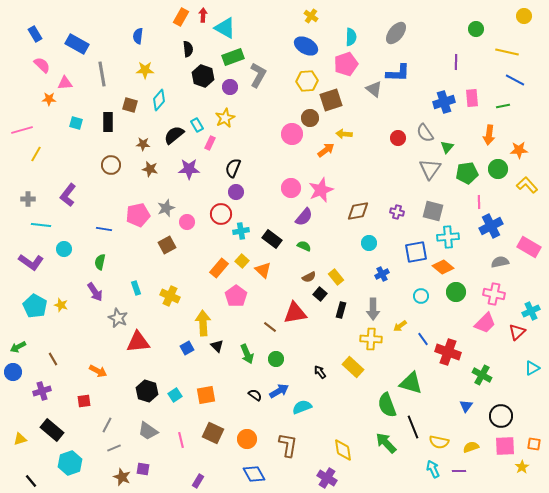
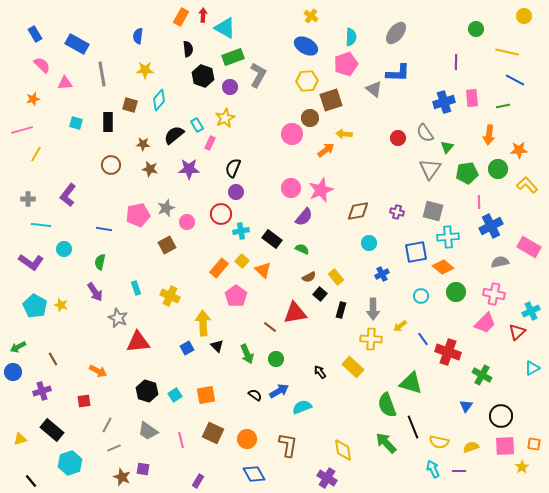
orange star at (49, 99): moved 16 px left; rotated 16 degrees counterclockwise
green semicircle at (304, 246): moved 2 px left, 3 px down
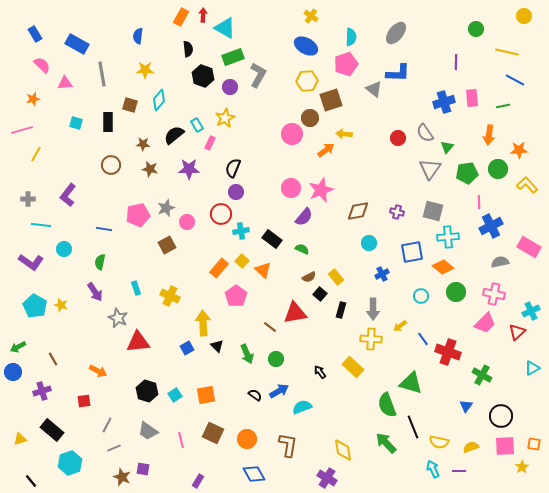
blue square at (416, 252): moved 4 px left
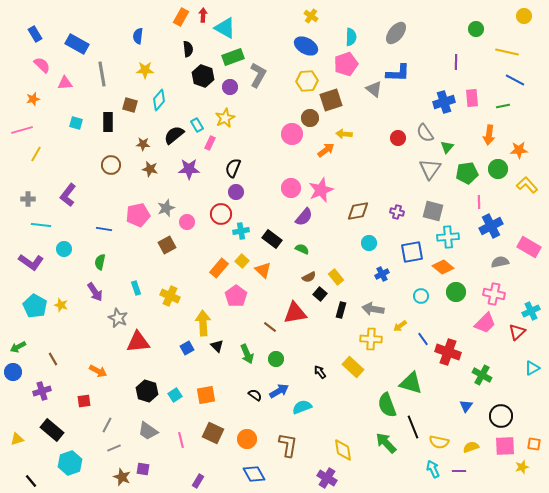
gray arrow at (373, 309): rotated 100 degrees clockwise
yellow triangle at (20, 439): moved 3 px left
yellow star at (522, 467): rotated 16 degrees clockwise
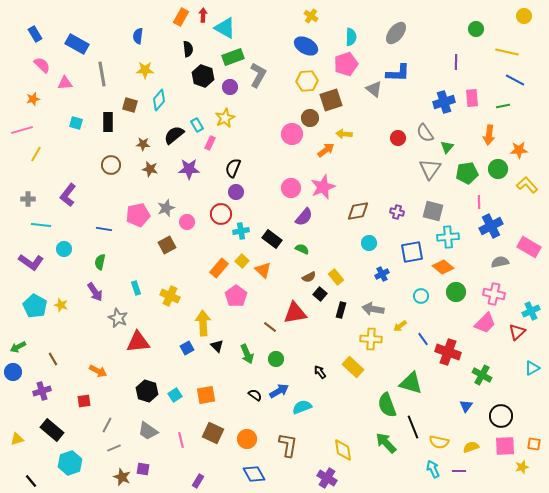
pink star at (321, 190): moved 2 px right, 3 px up
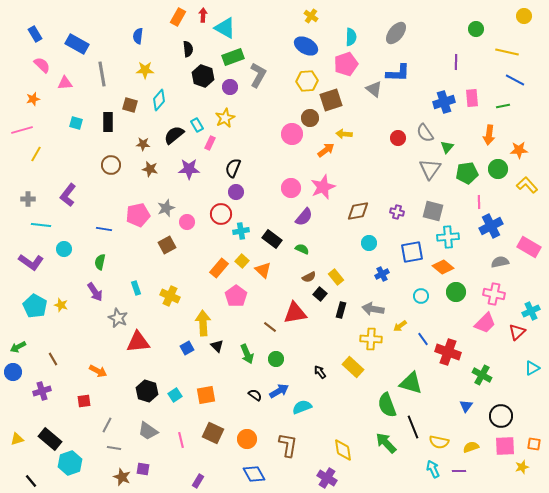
orange rectangle at (181, 17): moved 3 px left
black rectangle at (52, 430): moved 2 px left, 9 px down
gray line at (114, 448): rotated 32 degrees clockwise
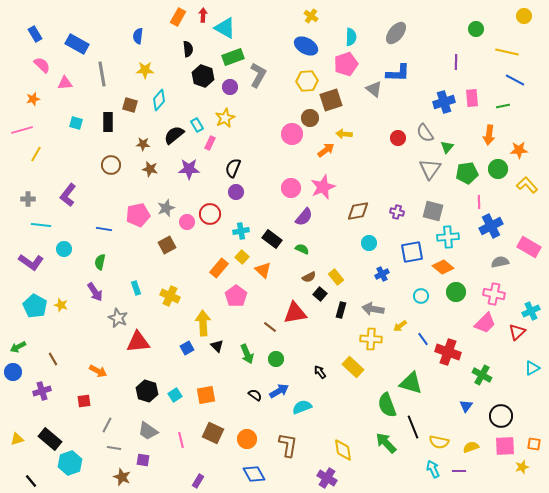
red circle at (221, 214): moved 11 px left
yellow square at (242, 261): moved 4 px up
purple square at (143, 469): moved 9 px up
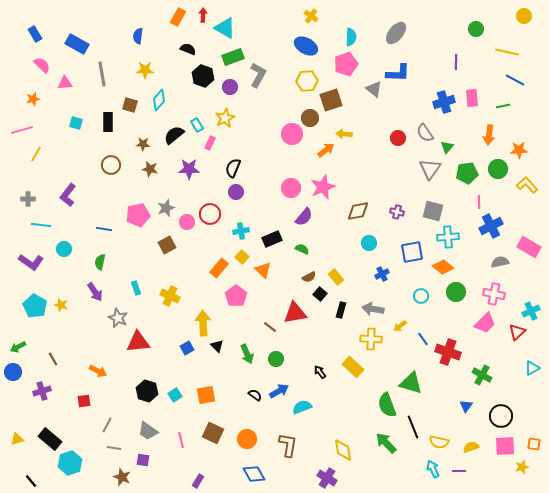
black semicircle at (188, 49): rotated 63 degrees counterclockwise
black rectangle at (272, 239): rotated 60 degrees counterclockwise
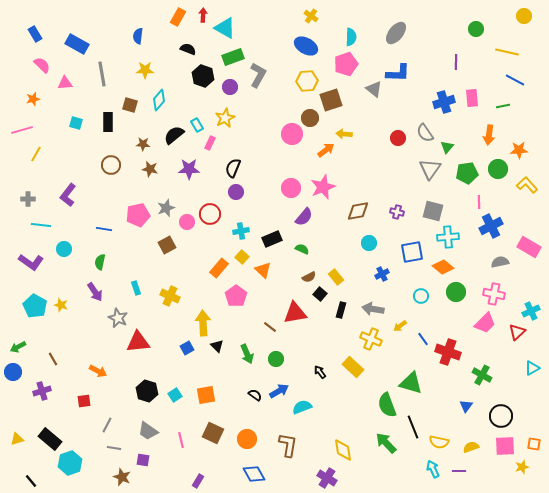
yellow cross at (371, 339): rotated 20 degrees clockwise
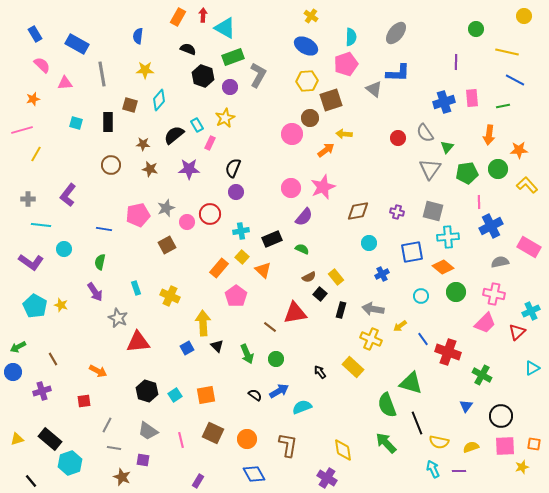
black line at (413, 427): moved 4 px right, 4 px up
